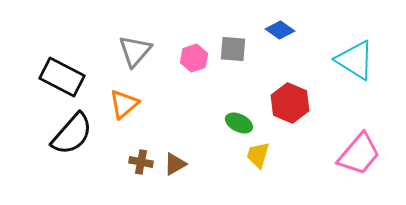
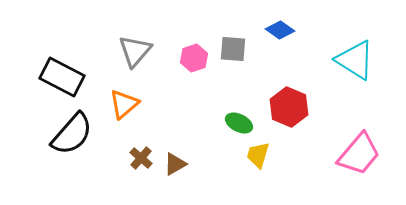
red hexagon: moved 1 px left, 4 px down
brown cross: moved 4 px up; rotated 30 degrees clockwise
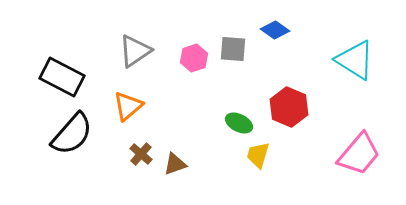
blue diamond: moved 5 px left
gray triangle: rotated 15 degrees clockwise
orange triangle: moved 4 px right, 2 px down
brown cross: moved 4 px up
brown triangle: rotated 10 degrees clockwise
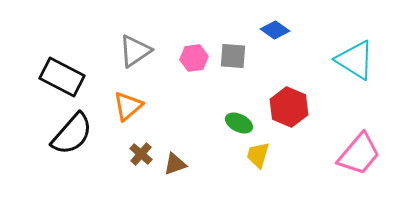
gray square: moved 7 px down
pink hexagon: rotated 12 degrees clockwise
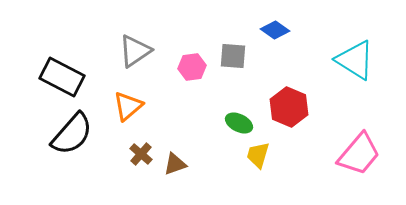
pink hexagon: moved 2 px left, 9 px down
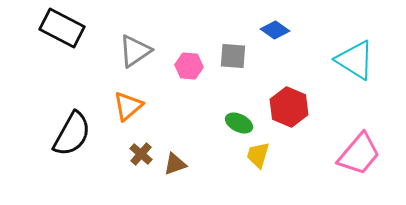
pink hexagon: moved 3 px left, 1 px up; rotated 12 degrees clockwise
black rectangle: moved 49 px up
black semicircle: rotated 12 degrees counterclockwise
